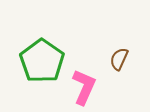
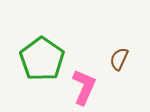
green pentagon: moved 2 px up
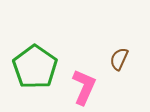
green pentagon: moved 7 px left, 8 px down
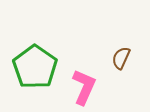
brown semicircle: moved 2 px right, 1 px up
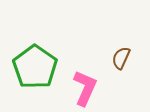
pink L-shape: moved 1 px right, 1 px down
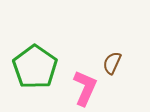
brown semicircle: moved 9 px left, 5 px down
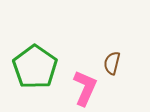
brown semicircle: rotated 10 degrees counterclockwise
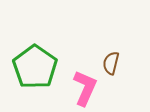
brown semicircle: moved 1 px left
